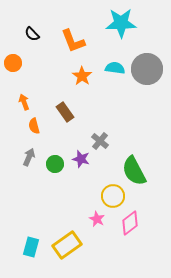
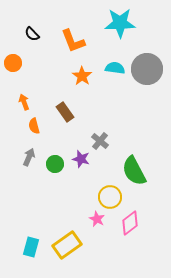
cyan star: moved 1 px left
yellow circle: moved 3 px left, 1 px down
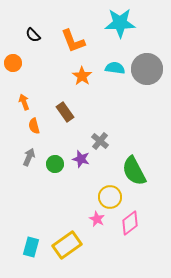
black semicircle: moved 1 px right, 1 px down
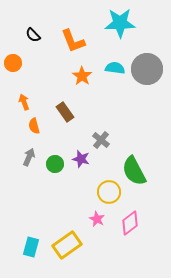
gray cross: moved 1 px right, 1 px up
yellow circle: moved 1 px left, 5 px up
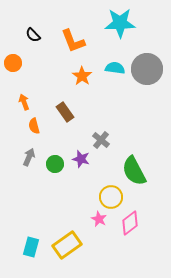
yellow circle: moved 2 px right, 5 px down
pink star: moved 2 px right
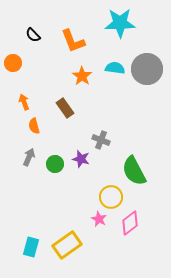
brown rectangle: moved 4 px up
gray cross: rotated 18 degrees counterclockwise
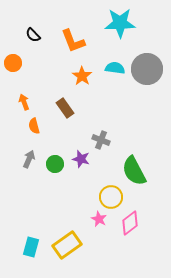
gray arrow: moved 2 px down
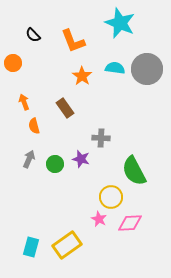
cyan star: rotated 24 degrees clockwise
gray cross: moved 2 px up; rotated 18 degrees counterclockwise
pink diamond: rotated 35 degrees clockwise
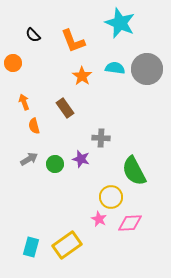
gray arrow: rotated 36 degrees clockwise
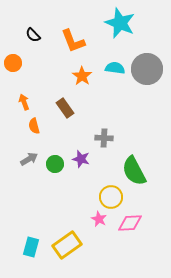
gray cross: moved 3 px right
